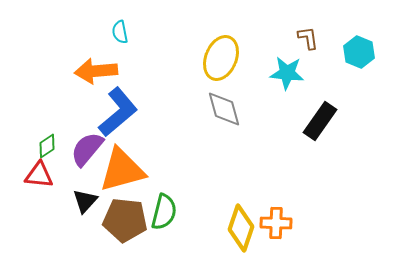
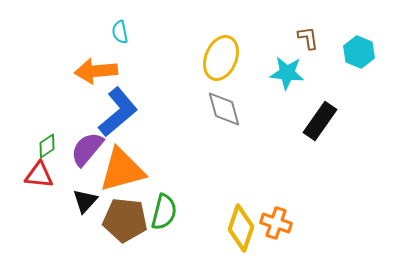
orange cross: rotated 16 degrees clockwise
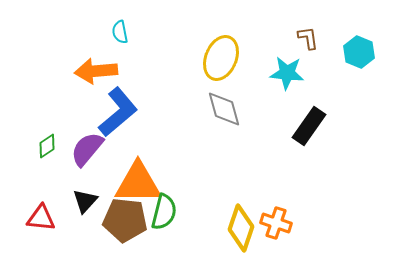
black rectangle: moved 11 px left, 5 px down
orange triangle: moved 16 px right, 13 px down; rotated 15 degrees clockwise
red triangle: moved 2 px right, 43 px down
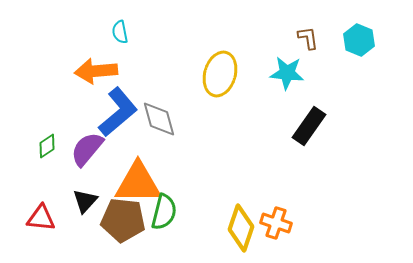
cyan hexagon: moved 12 px up
yellow ellipse: moved 1 px left, 16 px down; rotated 6 degrees counterclockwise
gray diamond: moved 65 px left, 10 px down
brown pentagon: moved 2 px left
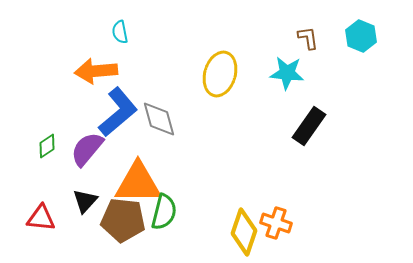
cyan hexagon: moved 2 px right, 4 px up
yellow diamond: moved 3 px right, 4 px down
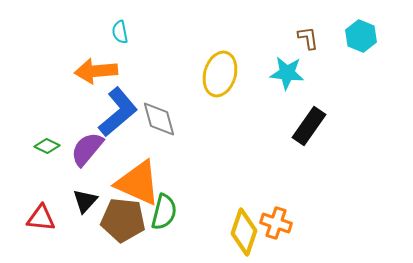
green diamond: rotated 60 degrees clockwise
orange triangle: rotated 24 degrees clockwise
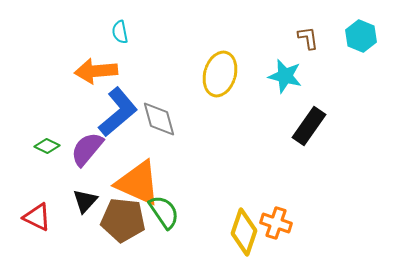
cyan star: moved 2 px left, 3 px down; rotated 8 degrees clockwise
green semicircle: rotated 48 degrees counterclockwise
red triangle: moved 4 px left, 1 px up; rotated 20 degrees clockwise
